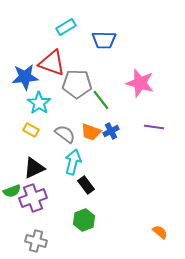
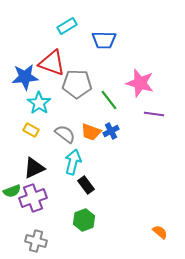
cyan rectangle: moved 1 px right, 1 px up
green line: moved 8 px right
purple line: moved 13 px up
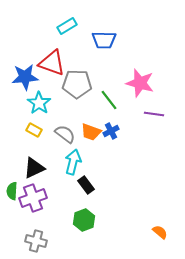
yellow rectangle: moved 3 px right
green semicircle: rotated 114 degrees clockwise
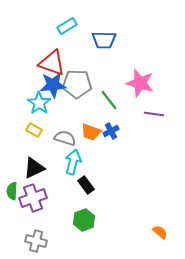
blue star: moved 28 px right, 8 px down
gray semicircle: moved 4 px down; rotated 20 degrees counterclockwise
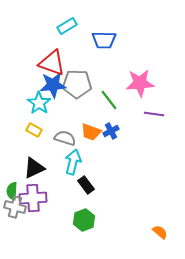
pink star: rotated 20 degrees counterclockwise
purple cross: rotated 16 degrees clockwise
gray cross: moved 21 px left, 34 px up
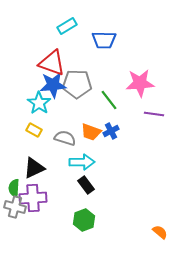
cyan arrow: moved 9 px right; rotated 75 degrees clockwise
green semicircle: moved 2 px right, 3 px up
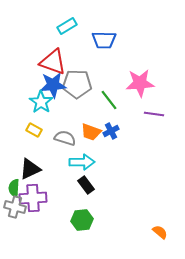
red triangle: moved 1 px right, 1 px up
cyan star: moved 2 px right, 1 px up
black triangle: moved 4 px left, 1 px down
green hexagon: moved 2 px left; rotated 15 degrees clockwise
